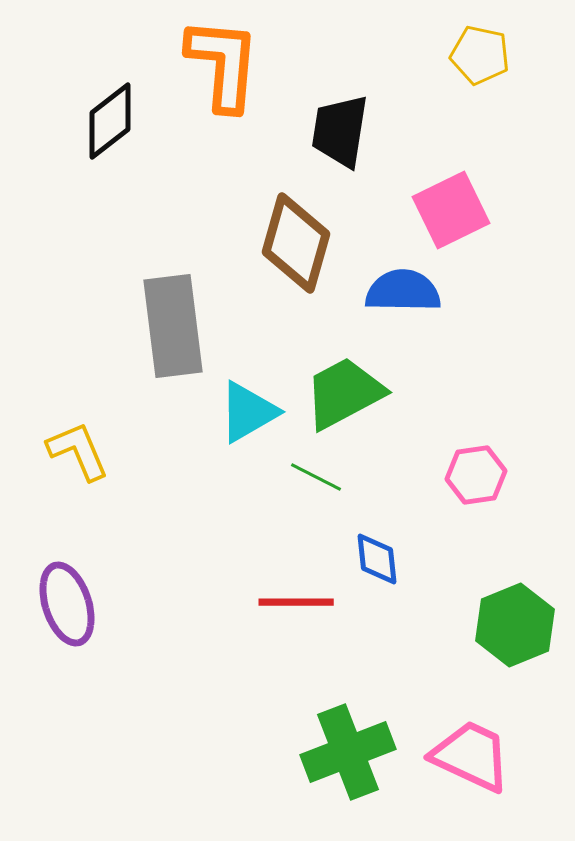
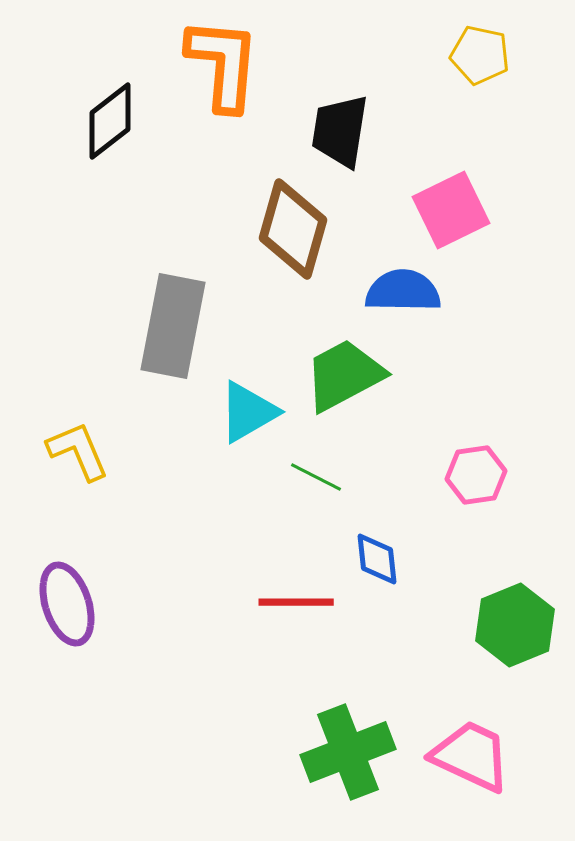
brown diamond: moved 3 px left, 14 px up
gray rectangle: rotated 18 degrees clockwise
green trapezoid: moved 18 px up
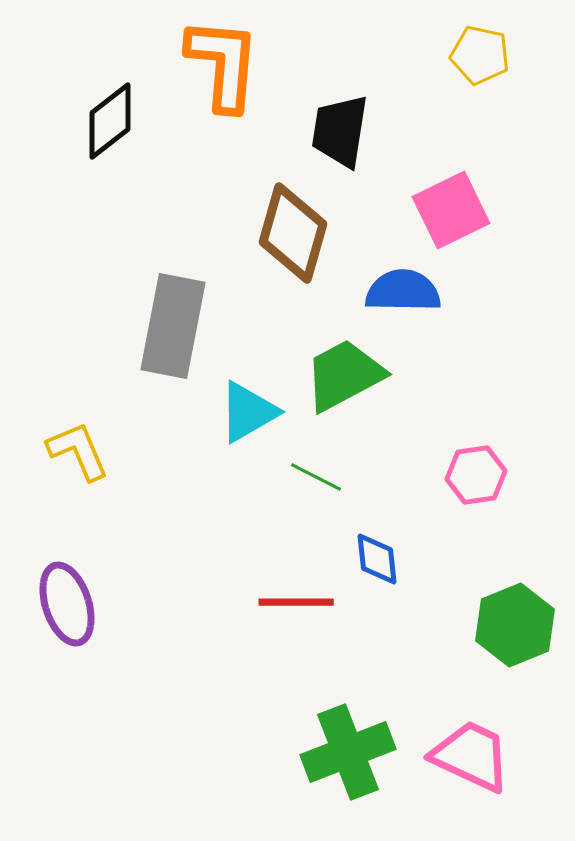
brown diamond: moved 4 px down
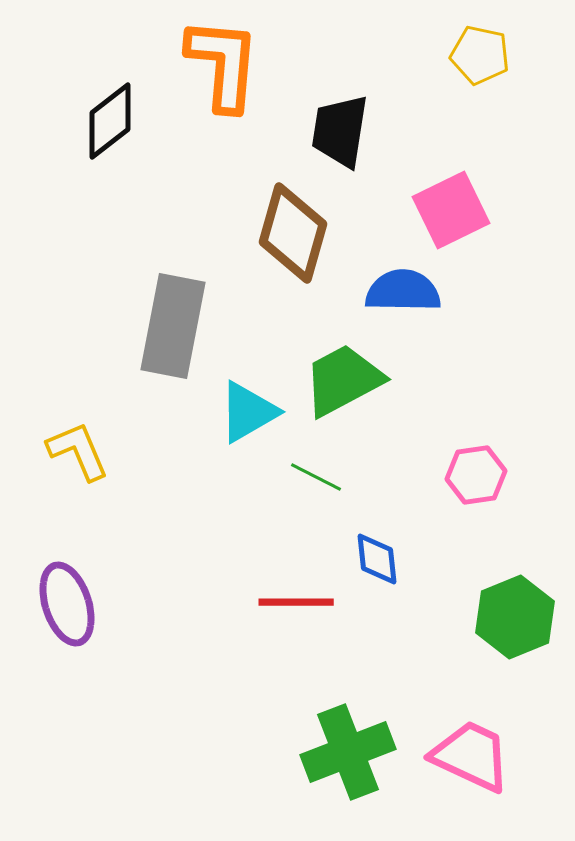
green trapezoid: moved 1 px left, 5 px down
green hexagon: moved 8 px up
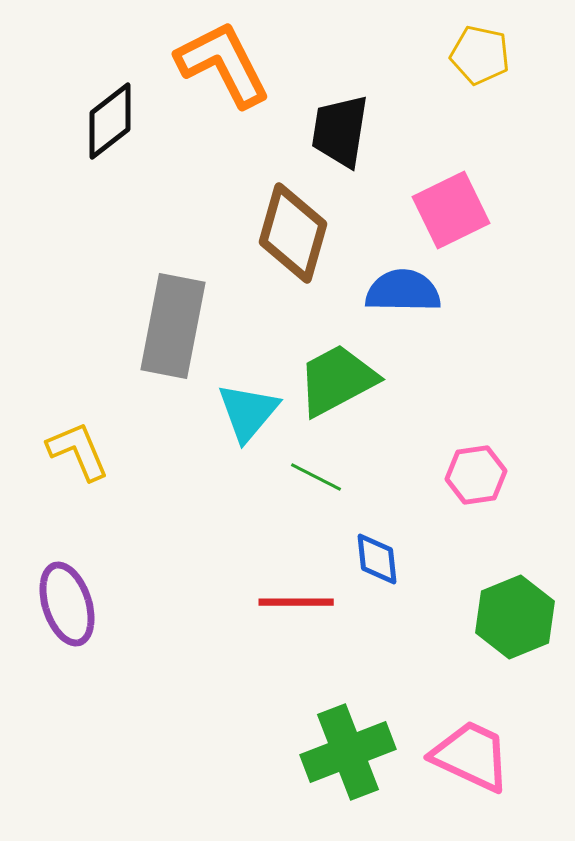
orange L-shape: rotated 32 degrees counterclockwise
green trapezoid: moved 6 px left
cyan triangle: rotated 20 degrees counterclockwise
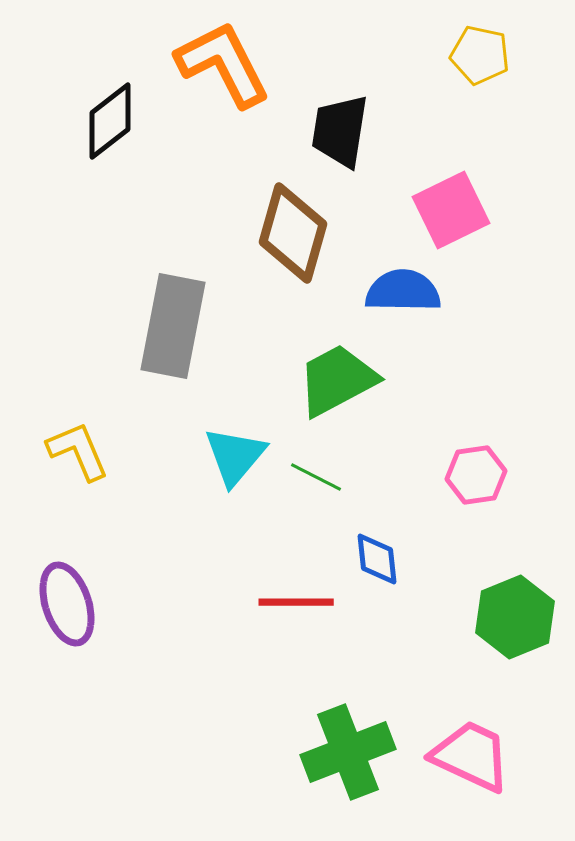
cyan triangle: moved 13 px left, 44 px down
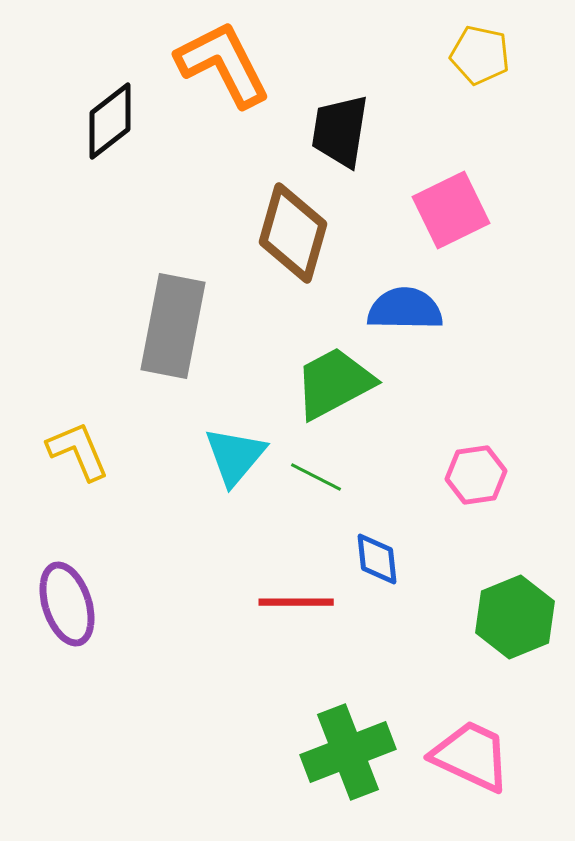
blue semicircle: moved 2 px right, 18 px down
green trapezoid: moved 3 px left, 3 px down
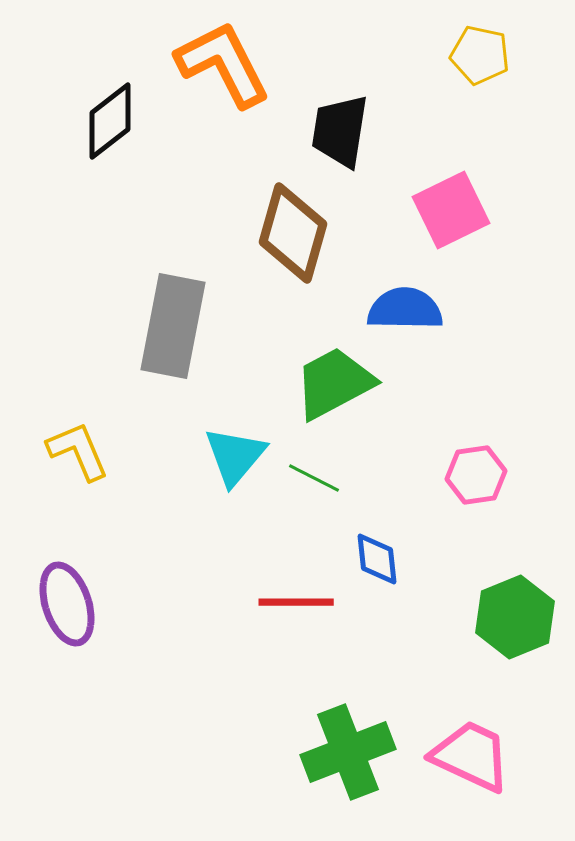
green line: moved 2 px left, 1 px down
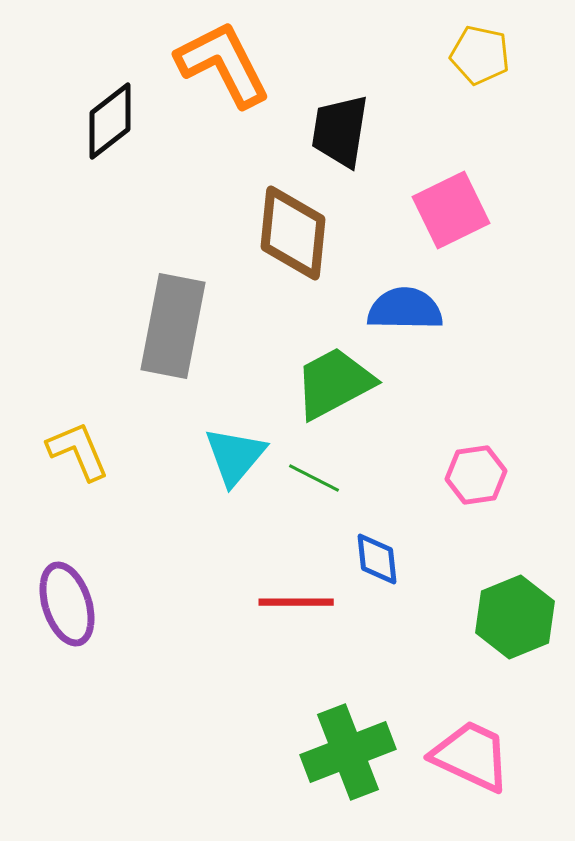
brown diamond: rotated 10 degrees counterclockwise
